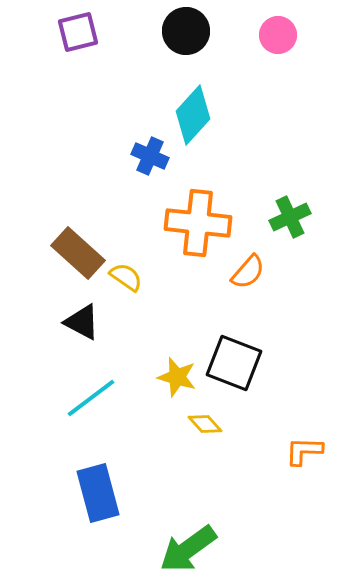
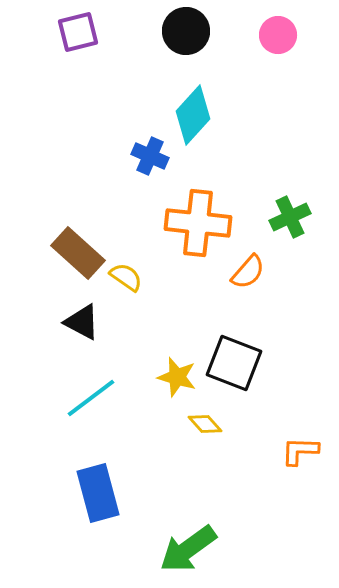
orange L-shape: moved 4 px left
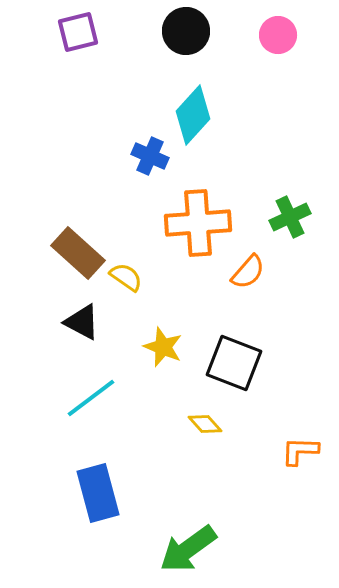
orange cross: rotated 10 degrees counterclockwise
yellow star: moved 14 px left, 30 px up; rotated 6 degrees clockwise
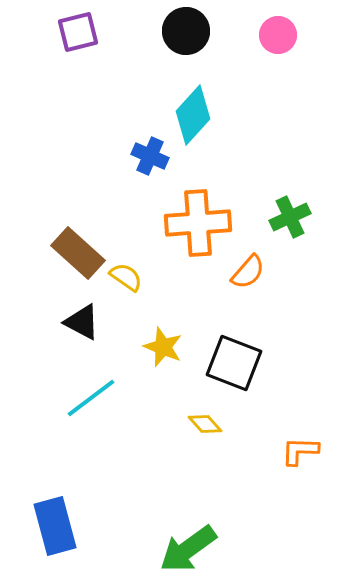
blue rectangle: moved 43 px left, 33 px down
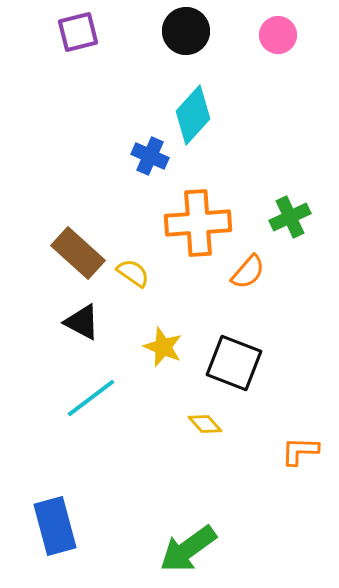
yellow semicircle: moved 7 px right, 4 px up
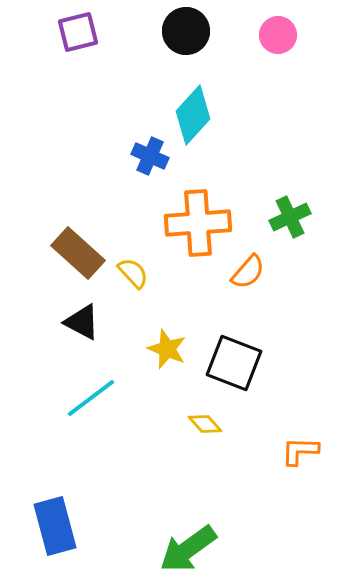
yellow semicircle: rotated 12 degrees clockwise
yellow star: moved 4 px right, 2 px down
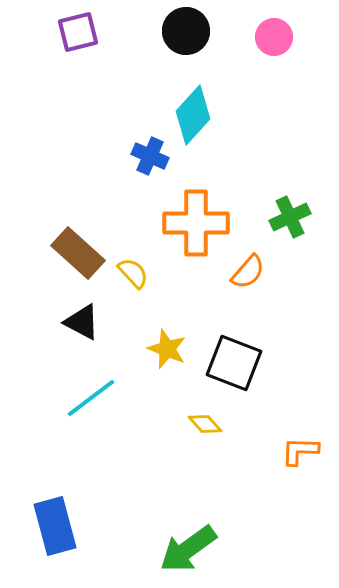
pink circle: moved 4 px left, 2 px down
orange cross: moved 2 px left; rotated 4 degrees clockwise
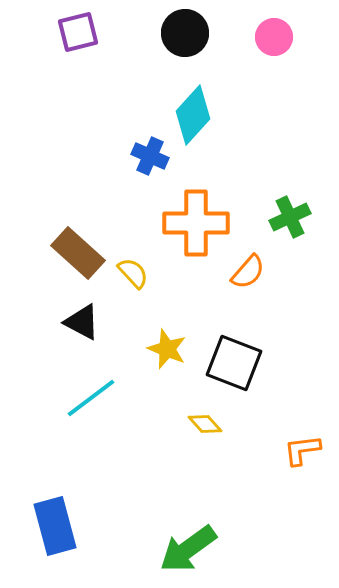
black circle: moved 1 px left, 2 px down
orange L-shape: moved 2 px right, 1 px up; rotated 9 degrees counterclockwise
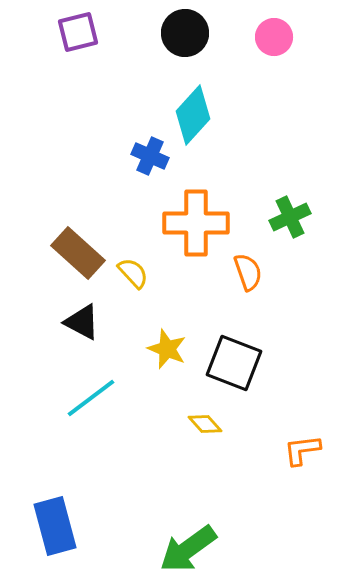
orange semicircle: rotated 60 degrees counterclockwise
